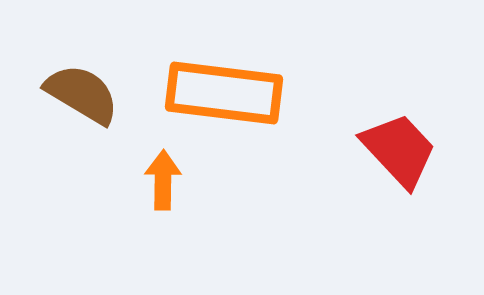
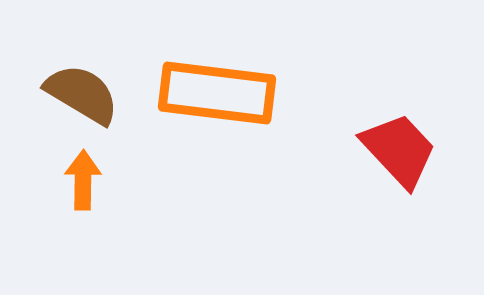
orange rectangle: moved 7 px left
orange arrow: moved 80 px left
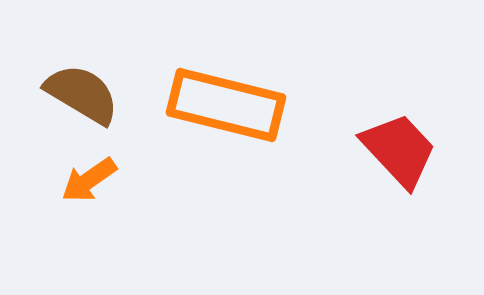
orange rectangle: moved 9 px right, 12 px down; rotated 7 degrees clockwise
orange arrow: moved 6 px right; rotated 126 degrees counterclockwise
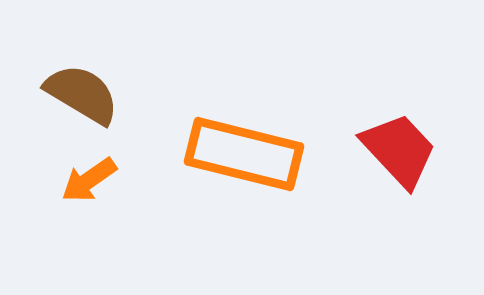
orange rectangle: moved 18 px right, 49 px down
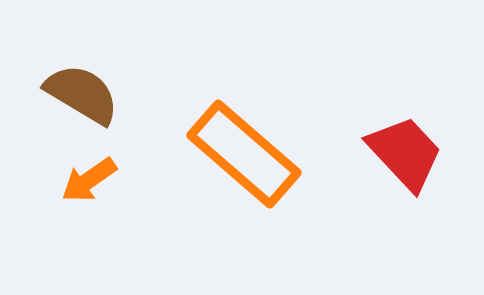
red trapezoid: moved 6 px right, 3 px down
orange rectangle: rotated 27 degrees clockwise
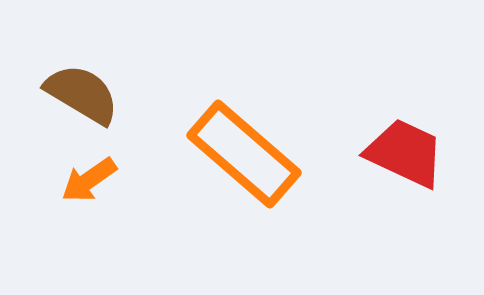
red trapezoid: rotated 22 degrees counterclockwise
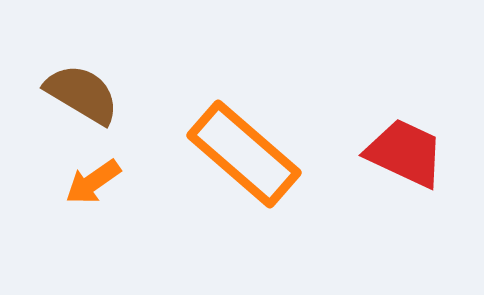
orange arrow: moved 4 px right, 2 px down
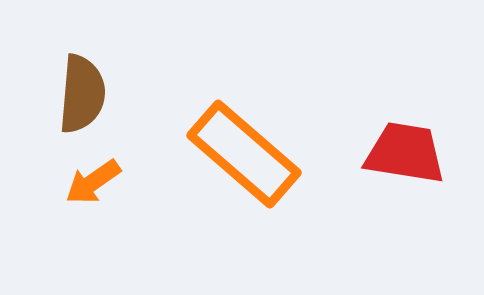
brown semicircle: rotated 64 degrees clockwise
red trapezoid: rotated 16 degrees counterclockwise
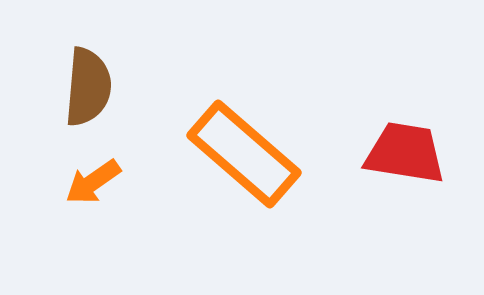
brown semicircle: moved 6 px right, 7 px up
